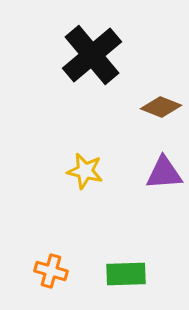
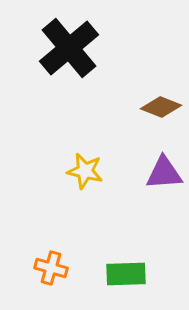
black cross: moved 23 px left, 7 px up
orange cross: moved 3 px up
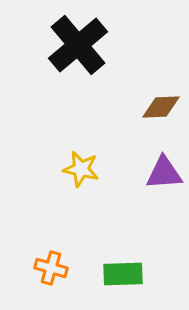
black cross: moved 9 px right, 3 px up
brown diamond: rotated 24 degrees counterclockwise
yellow star: moved 4 px left, 2 px up
green rectangle: moved 3 px left
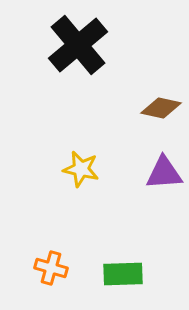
brown diamond: moved 1 px down; rotated 15 degrees clockwise
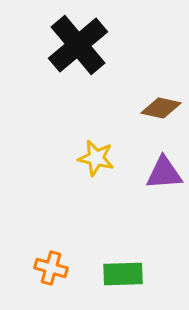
yellow star: moved 15 px right, 11 px up
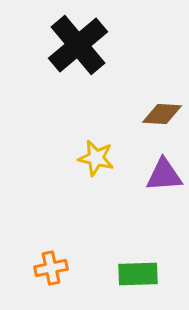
brown diamond: moved 1 px right, 6 px down; rotated 9 degrees counterclockwise
purple triangle: moved 2 px down
orange cross: rotated 28 degrees counterclockwise
green rectangle: moved 15 px right
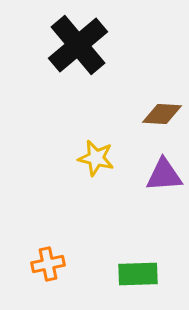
orange cross: moved 3 px left, 4 px up
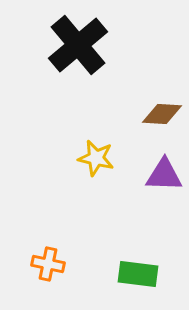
purple triangle: rotated 6 degrees clockwise
orange cross: rotated 24 degrees clockwise
green rectangle: rotated 9 degrees clockwise
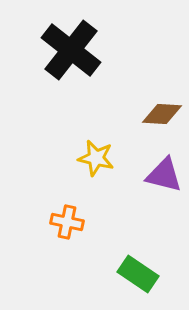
black cross: moved 7 px left, 5 px down; rotated 12 degrees counterclockwise
purple triangle: rotated 12 degrees clockwise
orange cross: moved 19 px right, 42 px up
green rectangle: rotated 27 degrees clockwise
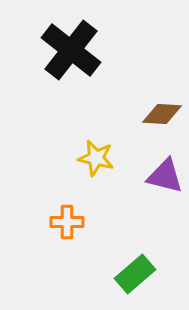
purple triangle: moved 1 px right, 1 px down
orange cross: rotated 12 degrees counterclockwise
green rectangle: moved 3 px left; rotated 75 degrees counterclockwise
